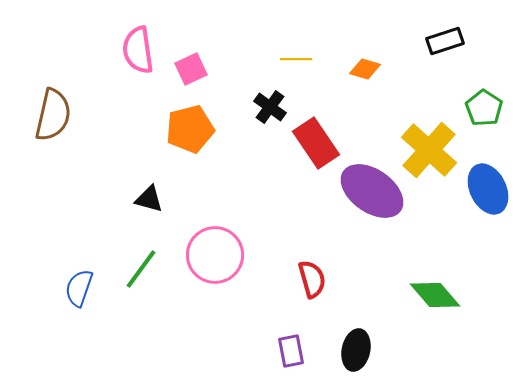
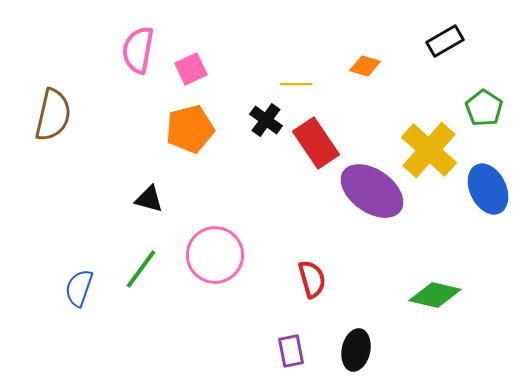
black rectangle: rotated 12 degrees counterclockwise
pink semicircle: rotated 18 degrees clockwise
yellow line: moved 25 px down
orange diamond: moved 3 px up
black cross: moved 4 px left, 13 px down
green diamond: rotated 36 degrees counterclockwise
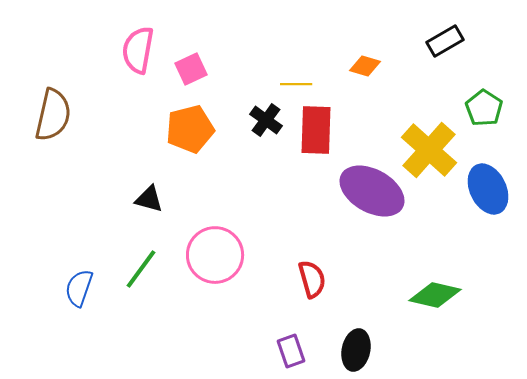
red rectangle: moved 13 px up; rotated 36 degrees clockwise
purple ellipse: rotated 6 degrees counterclockwise
purple rectangle: rotated 8 degrees counterclockwise
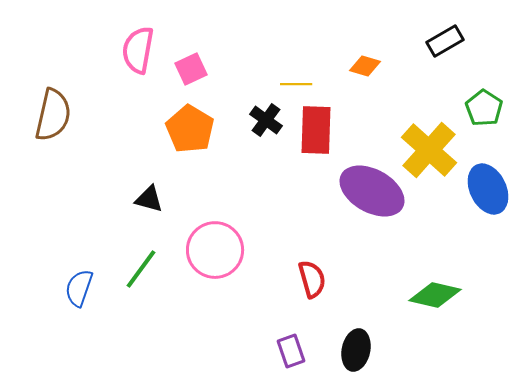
orange pentagon: rotated 27 degrees counterclockwise
pink circle: moved 5 px up
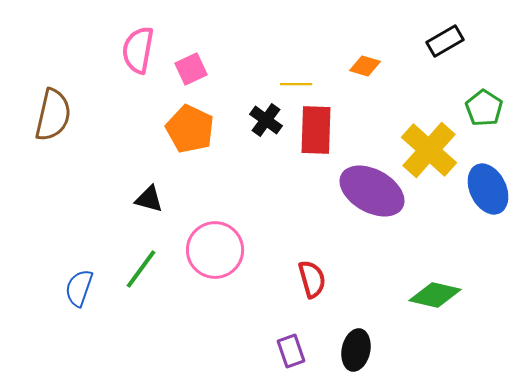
orange pentagon: rotated 6 degrees counterclockwise
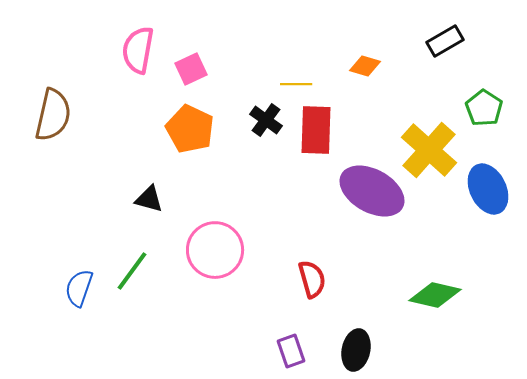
green line: moved 9 px left, 2 px down
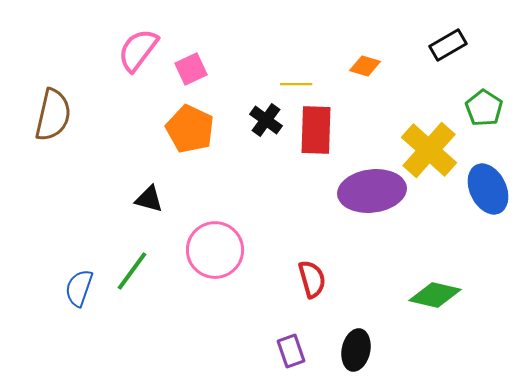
black rectangle: moved 3 px right, 4 px down
pink semicircle: rotated 27 degrees clockwise
purple ellipse: rotated 36 degrees counterclockwise
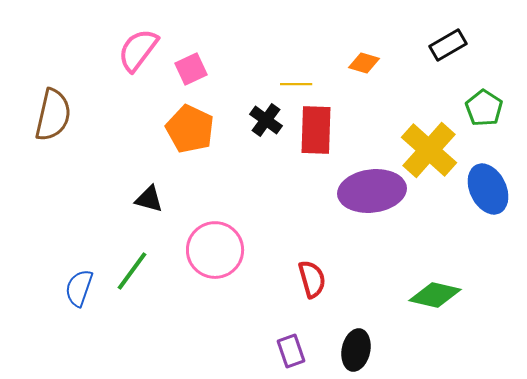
orange diamond: moved 1 px left, 3 px up
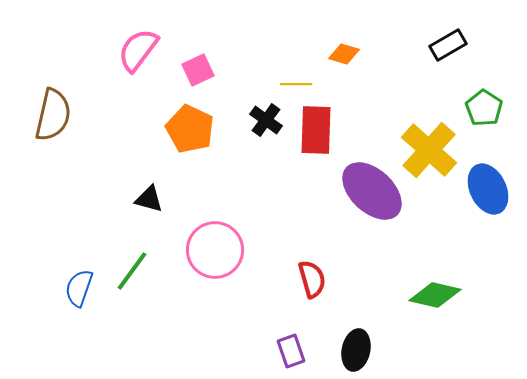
orange diamond: moved 20 px left, 9 px up
pink square: moved 7 px right, 1 px down
purple ellipse: rotated 50 degrees clockwise
